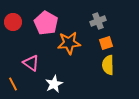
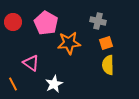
gray cross: rotated 35 degrees clockwise
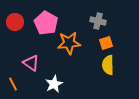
red circle: moved 2 px right
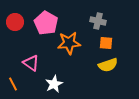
orange square: rotated 24 degrees clockwise
yellow semicircle: rotated 108 degrees counterclockwise
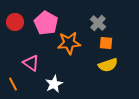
gray cross: moved 2 px down; rotated 28 degrees clockwise
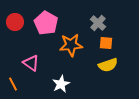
orange star: moved 2 px right, 2 px down
white star: moved 7 px right
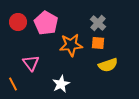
red circle: moved 3 px right
orange square: moved 8 px left
pink triangle: rotated 18 degrees clockwise
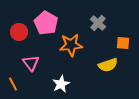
red circle: moved 1 px right, 10 px down
orange square: moved 25 px right
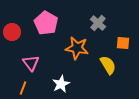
red circle: moved 7 px left
orange star: moved 6 px right, 3 px down; rotated 15 degrees clockwise
yellow semicircle: rotated 102 degrees counterclockwise
orange line: moved 10 px right, 4 px down; rotated 48 degrees clockwise
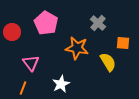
yellow semicircle: moved 3 px up
